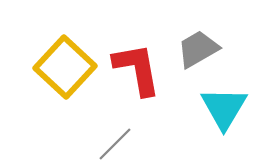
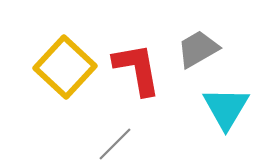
cyan triangle: moved 2 px right
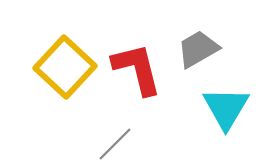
red L-shape: rotated 4 degrees counterclockwise
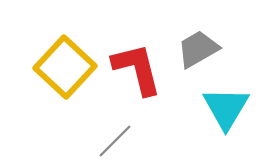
gray line: moved 3 px up
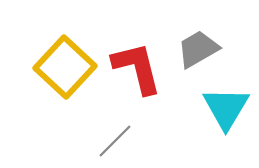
red L-shape: moved 1 px up
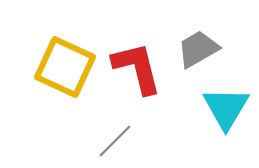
yellow square: rotated 18 degrees counterclockwise
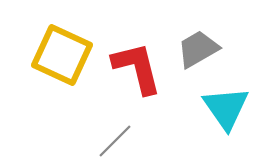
yellow square: moved 3 px left, 12 px up
cyan triangle: rotated 6 degrees counterclockwise
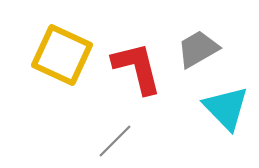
cyan triangle: rotated 9 degrees counterclockwise
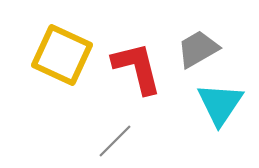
cyan triangle: moved 6 px left, 4 px up; rotated 18 degrees clockwise
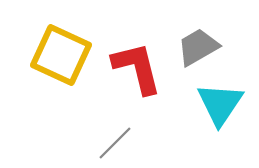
gray trapezoid: moved 2 px up
yellow square: moved 1 px left
gray line: moved 2 px down
